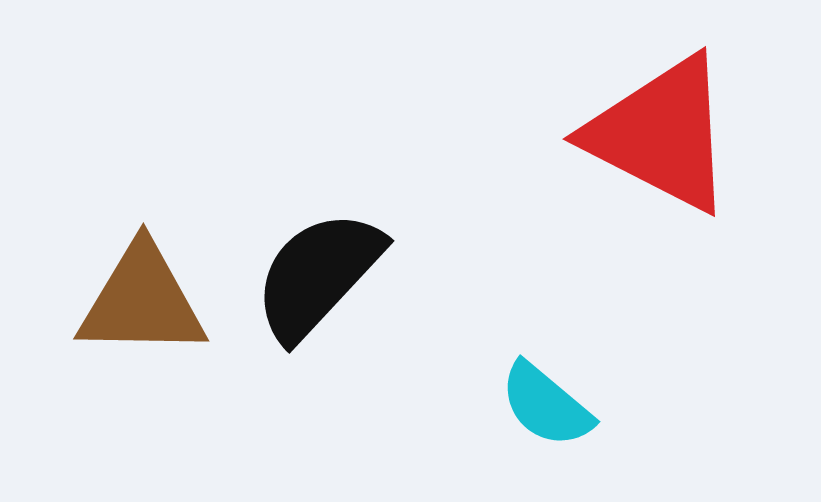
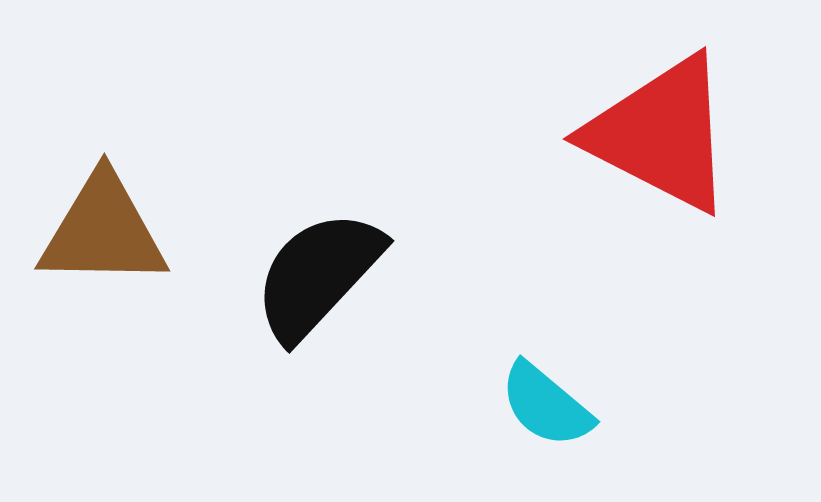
brown triangle: moved 39 px left, 70 px up
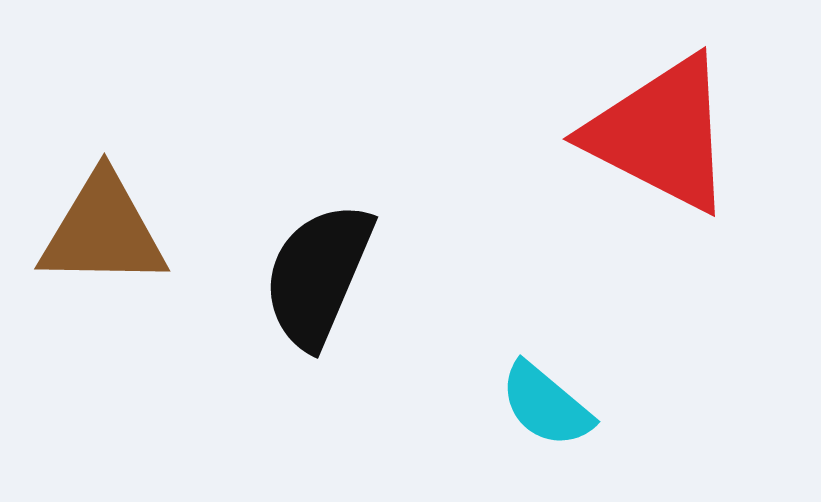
black semicircle: rotated 20 degrees counterclockwise
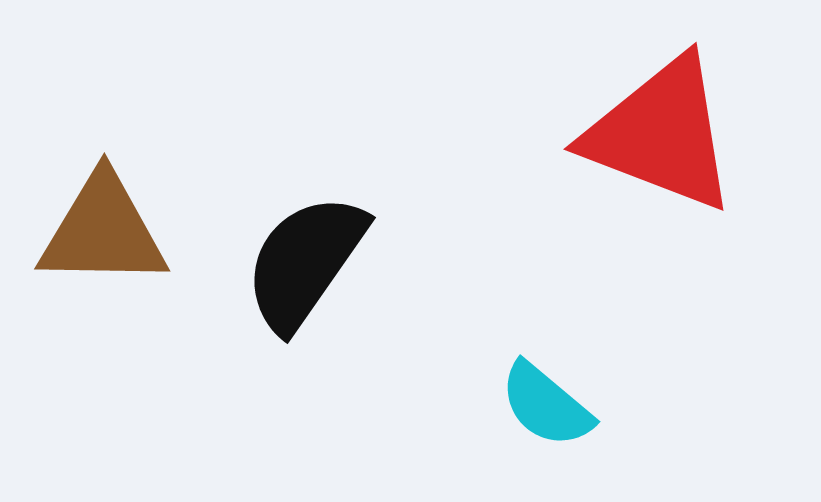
red triangle: rotated 6 degrees counterclockwise
black semicircle: moved 13 px left, 13 px up; rotated 12 degrees clockwise
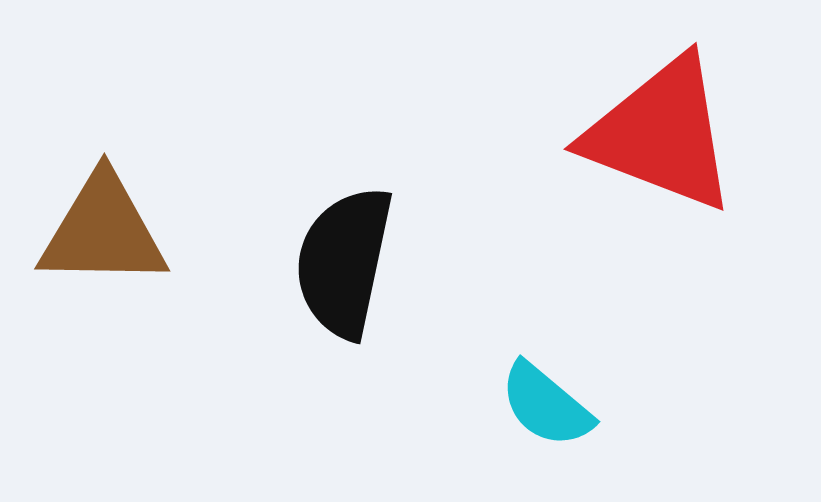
black semicircle: moved 39 px right; rotated 23 degrees counterclockwise
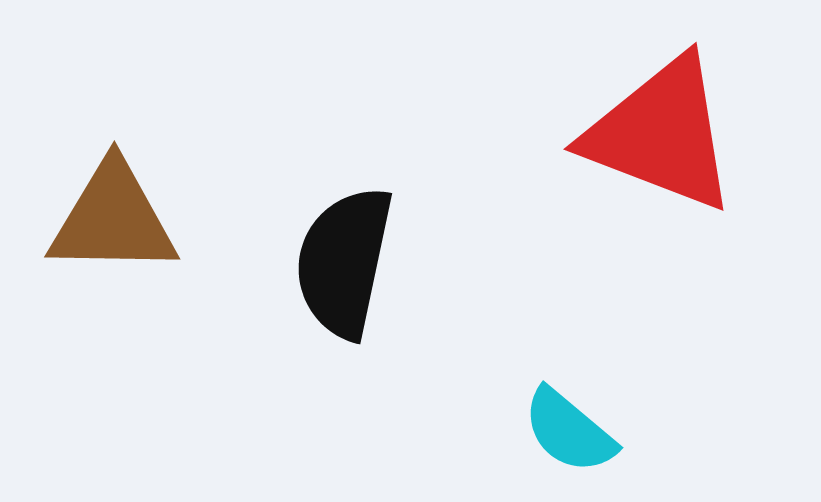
brown triangle: moved 10 px right, 12 px up
cyan semicircle: moved 23 px right, 26 px down
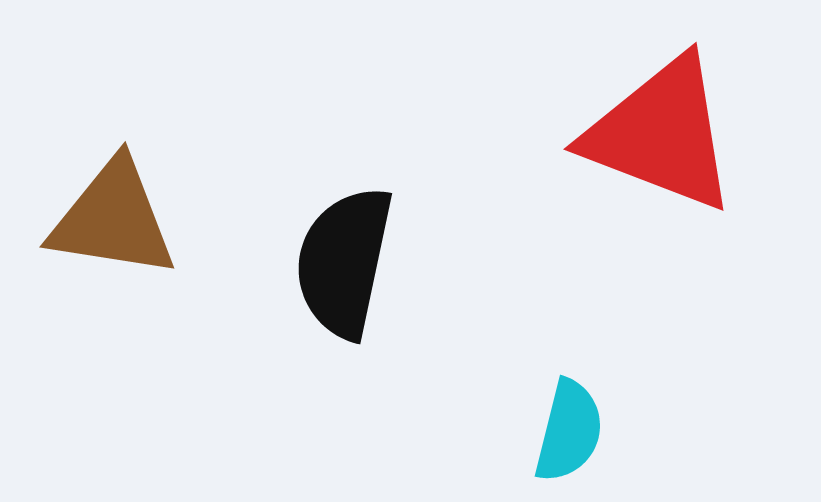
brown triangle: rotated 8 degrees clockwise
cyan semicircle: rotated 116 degrees counterclockwise
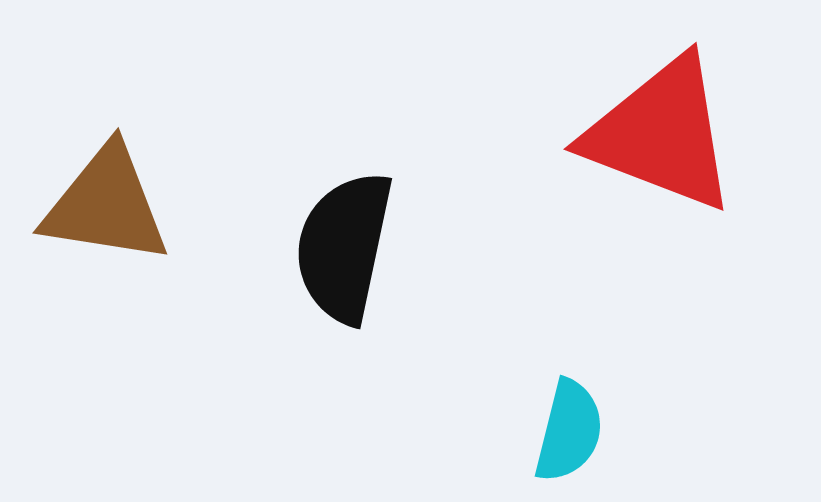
brown triangle: moved 7 px left, 14 px up
black semicircle: moved 15 px up
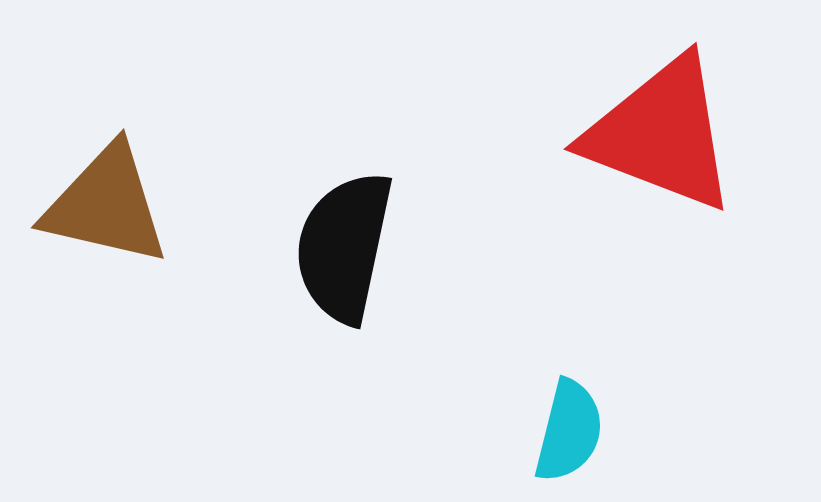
brown triangle: rotated 4 degrees clockwise
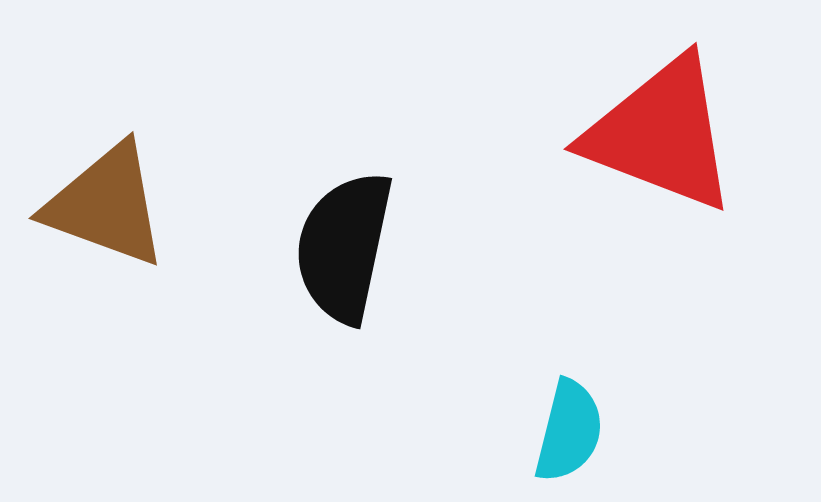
brown triangle: rotated 7 degrees clockwise
